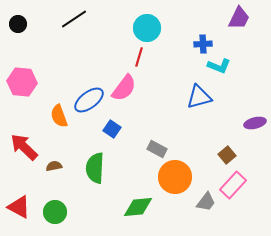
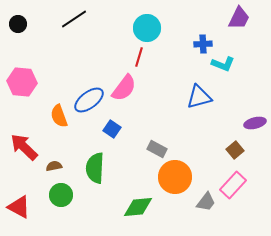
cyan L-shape: moved 4 px right, 2 px up
brown square: moved 8 px right, 5 px up
green circle: moved 6 px right, 17 px up
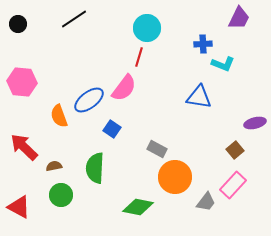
blue triangle: rotated 24 degrees clockwise
green diamond: rotated 16 degrees clockwise
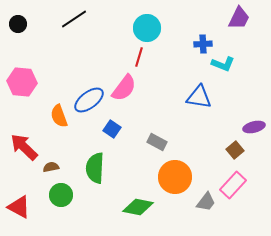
purple ellipse: moved 1 px left, 4 px down
gray rectangle: moved 7 px up
brown semicircle: moved 3 px left, 1 px down
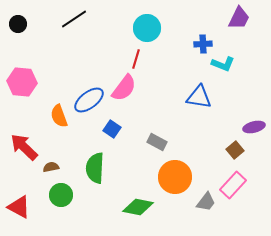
red line: moved 3 px left, 2 px down
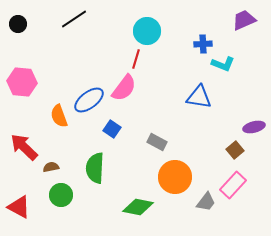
purple trapezoid: moved 5 px right, 2 px down; rotated 140 degrees counterclockwise
cyan circle: moved 3 px down
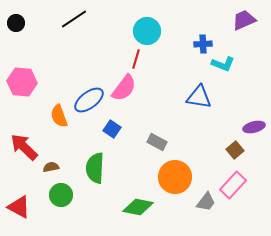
black circle: moved 2 px left, 1 px up
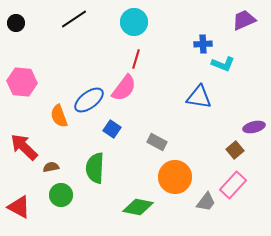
cyan circle: moved 13 px left, 9 px up
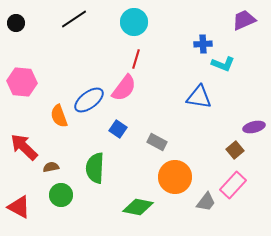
blue square: moved 6 px right
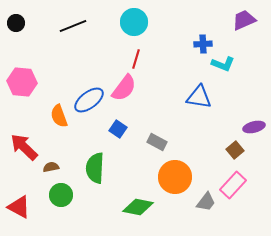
black line: moved 1 px left, 7 px down; rotated 12 degrees clockwise
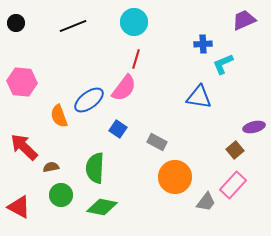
cyan L-shape: rotated 135 degrees clockwise
green diamond: moved 36 px left
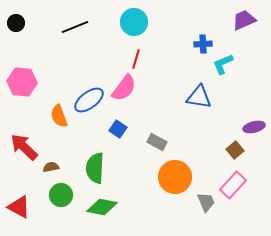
black line: moved 2 px right, 1 px down
gray trapezoid: rotated 60 degrees counterclockwise
